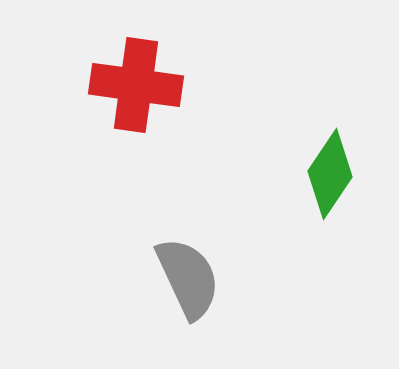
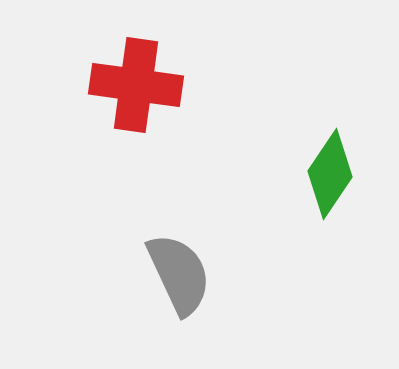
gray semicircle: moved 9 px left, 4 px up
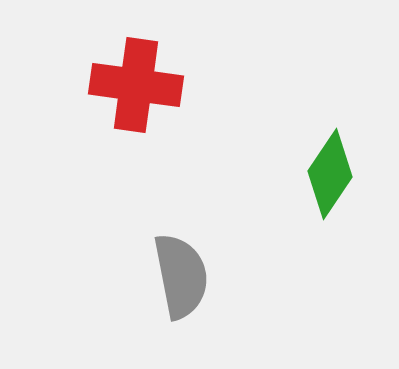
gray semicircle: moved 2 px right, 2 px down; rotated 14 degrees clockwise
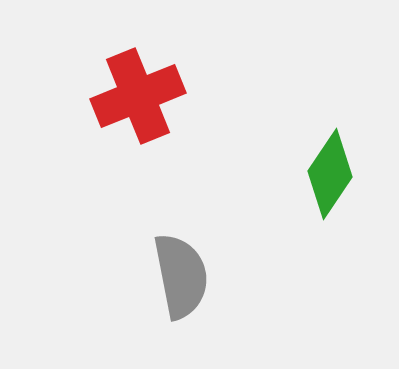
red cross: moved 2 px right, 11 px down; rotated 30 degrees counterclockwise
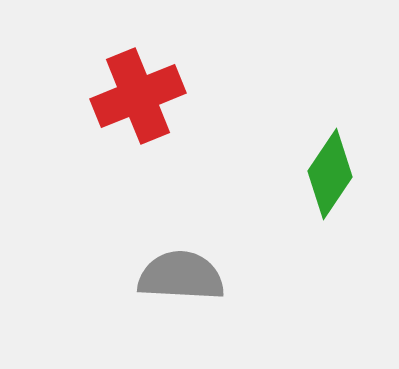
gray semicircle: rotated 76 degrees counterclockwise
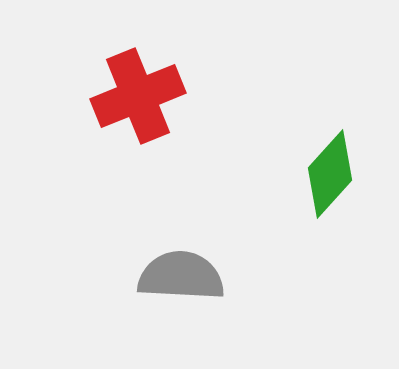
green diamond: rotated 8 degrees clockwise
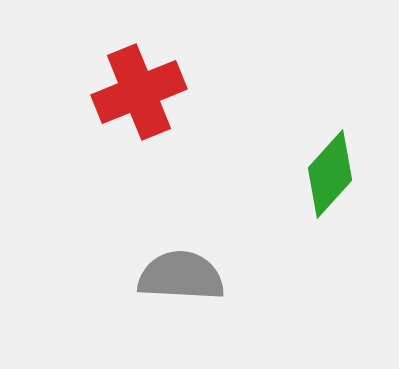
red cross: moved 1 px right, 4 px up
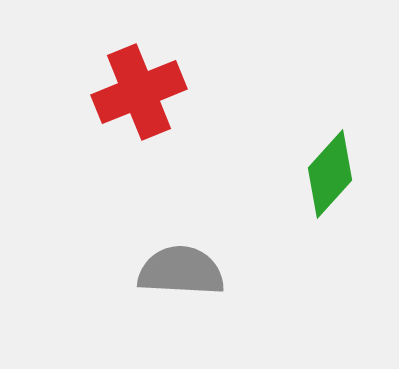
gray semicircle: moved 5 px up
